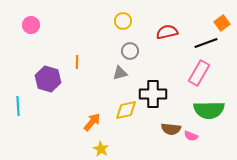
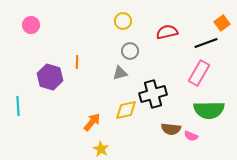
purple hexagon: moved 2 px right, 2 px up
black cross: rotated 16 degrees counterclockwise
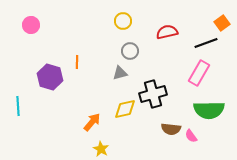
yellow diamond: moved 1 px left, 1 px up
pink semicircle: rotated 32 degrees clockwise
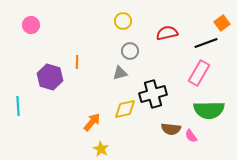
red semicircle: moved 1 px down
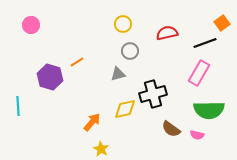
yellow circle: moved 3 px down
black line: moved 1 px left
orange line: rotated 56 degrees clockwise
gray triangle: moved 2 px left, 1 px down
brown semicircle: rotated 30 degrees clockwise
pink semicircle: moved 6 px right, 1 px up; rotated 40 degrees counterclockwise
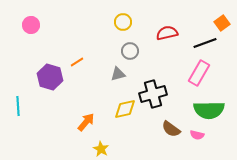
yellow circle: moved 2 px up
orange arrow: moved 6 px left
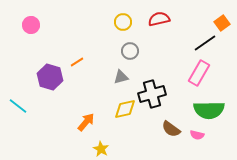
red semicircle: moved 8 px left, 14 px up
black line: rotated 15 degrees counterclockwise
gray triangle: moved 3 px right, 3 px down
black cross: moved 1 px left
cyan line: rotated 48 degrees counterclockwise
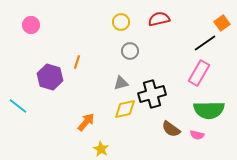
yellow circle: moved 2 px left
orange line: rotated 40 degrees counterclockwise
gray triangle: moved 6 px down
